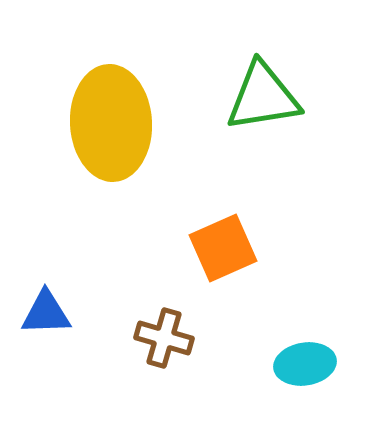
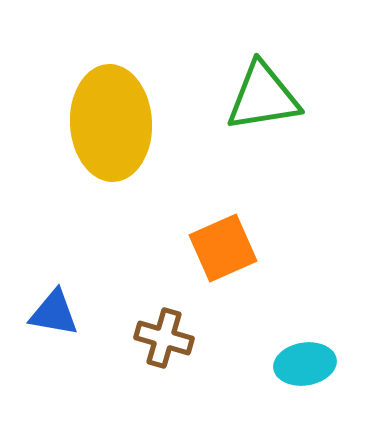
blue triangle: moved 8 px right; rotated 12 degrees clockwise
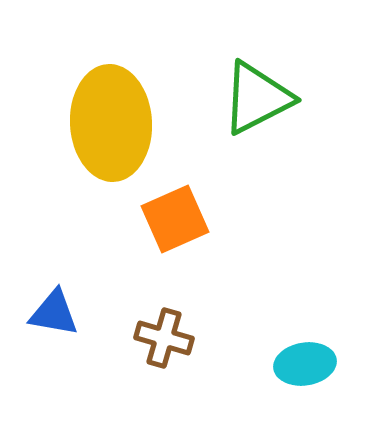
green triangle: moved 6 px left, 1 px down; rotated 18 degrees counterclockwise
orange square: moved 48 px left, 29 px up
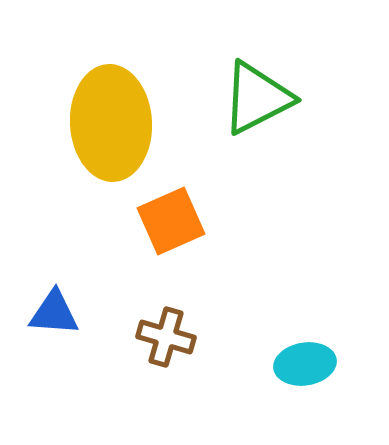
orange square: moved 4 px left, 2 px down
blue triangle: rotated 6 degrees counterclockwise
brown cross: moved 2 px right, 1 px up
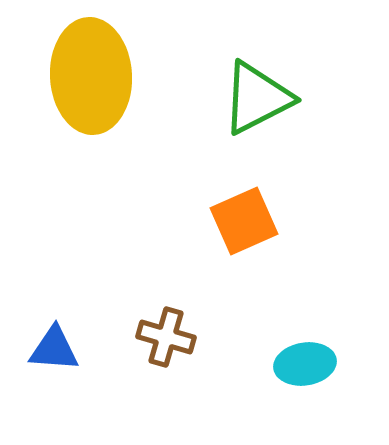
yellow ellipse: moved 20 px left, 47 px up
orange square: moved 73 px right
blue triangle: moved 36 px down
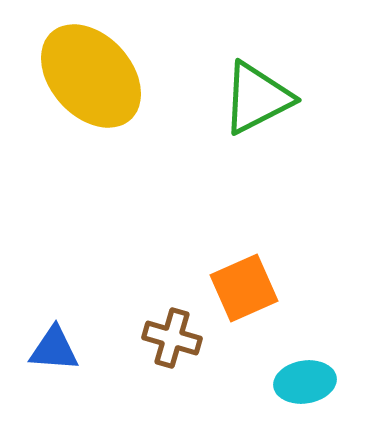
yellow ellipse: rotated 39 degrees counterclockwise
orange square: moved 67 px down
brown cross: moved 6 px right, 1 px down
cyan ellipse: moved 18 px down
